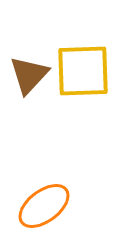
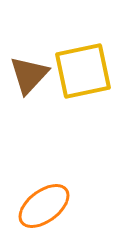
yellow square: rotated 10 degrees counterclockwise
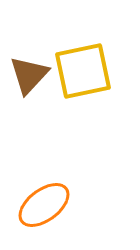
orange ellipse: moved 1 px up
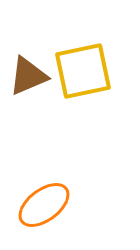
brown triangle: moved 1 px left, 1 px down; rotated 24 degrees clockwise
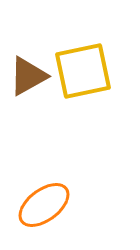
brown triangle: rotated 6 degrees counterclockwise
